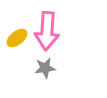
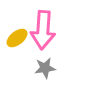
pink arrow: moved 4 px left, 1 px up
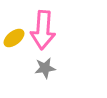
yellow ellipse: moved 3 px left
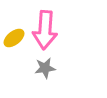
pink arrow: moved 2 px right
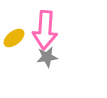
gray star: moved 2 px right, 11 px up
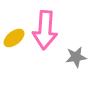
gray star: moved 29 px right
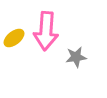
pink arrow: moved 1 px right, 1 px down
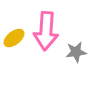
gray star: moved 5 px up
